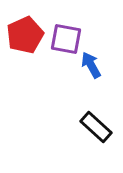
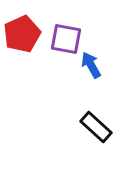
red pentagon: moved 3 px left, 1 px up
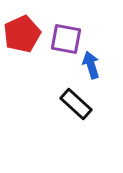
blue arrow: rotated 12 degrees clockwise
black rectangle: moved 20 px left, 23 px up
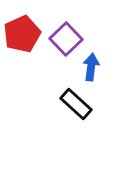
purple square: rotated 36 degrees clockwise
blue arrow: moved 2 px down; rotated 24 degrees clockwise
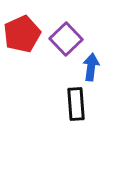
black rectangle: rotated 44 degrees clockwise
